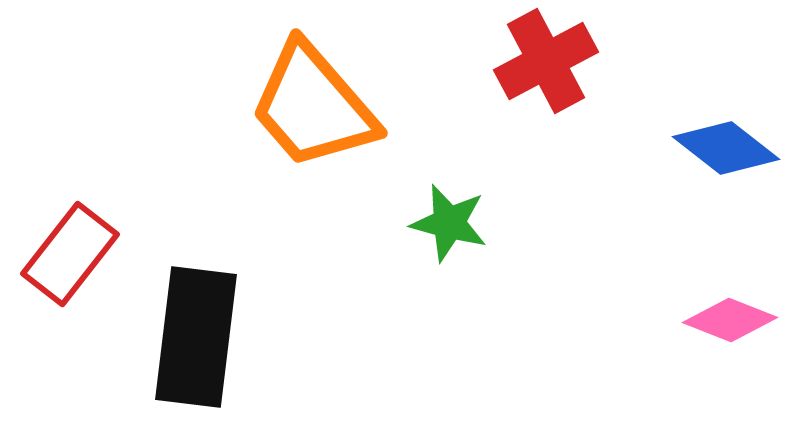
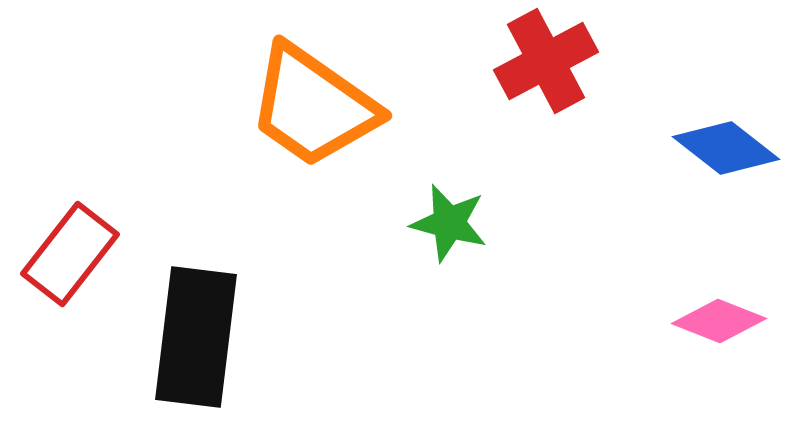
orange trapezoid: rotated 14 degrees counterclockwise
pink diamond: moved 11 px left, 1 px down
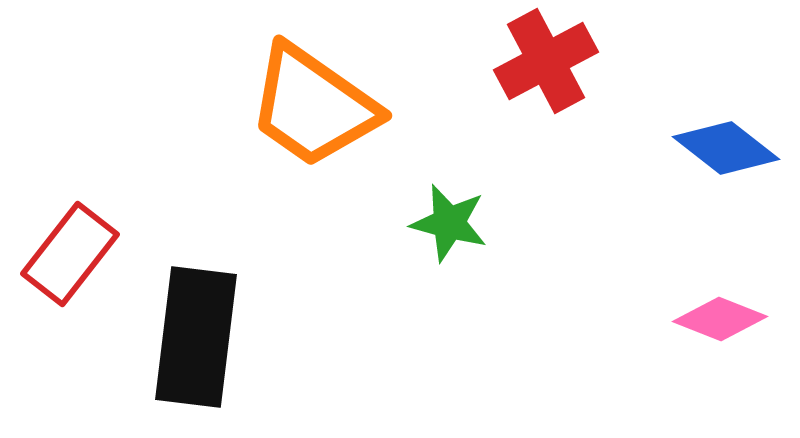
pink diamond: moved 1 px right, 2 px up
